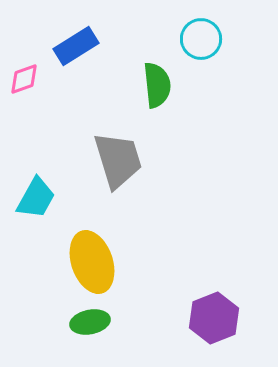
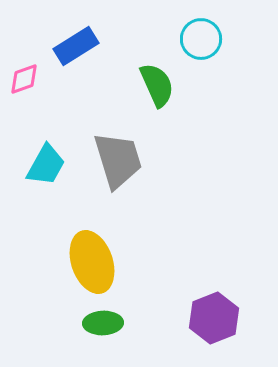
green semicircle: rotated 18 degrees counterclockwise
cyan trapezoid: moved 10 px right, 33 px up
green ellipse: moved 13 px right, 1 px down; rotated 9 degrees clockwise
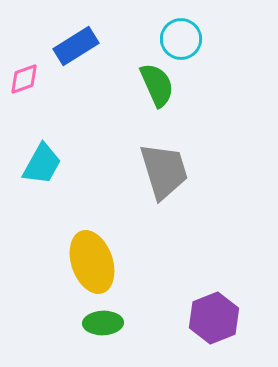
cyan circle: moved 20 px left
gray trapezoid: moved 46 px right, 11 px down
cyan trapezoid: moved 4 px left, 1 px up
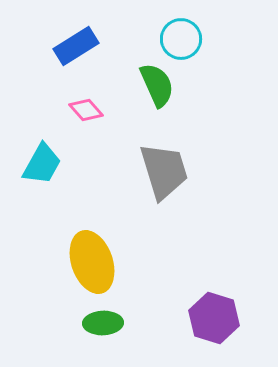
pink diamond: moved 62 px right, 31 px down; rotated 68 degrees clockwise
purple hexagon: rotated 21 degrees counterclockwise
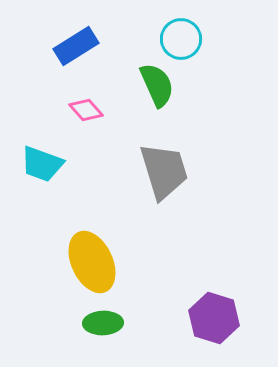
cyan trapezoid: rotated 81 degrees clockwise
yellow ellipse: rotated 6 degrees counterclockwise
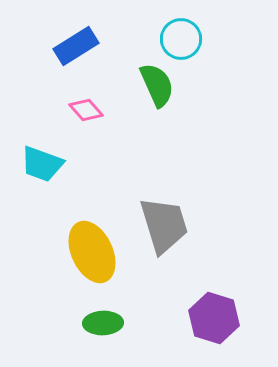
gray trapezoid: moved 54 px down
yellow ellipse: moved 10 px up
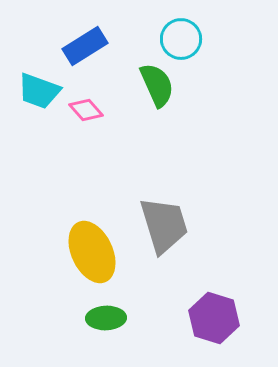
blue rectangle: moved 9 px right
cyan trapezoid: moved 3 px left, 73 px up
green ellipse: moved 3 px right, 5 px up
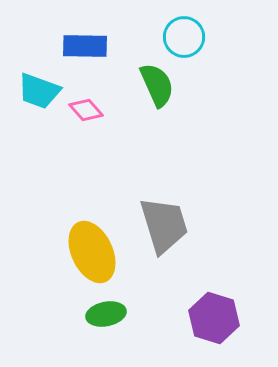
cyan circle: moved 3 px right, 2 px up
blue rectangle: rotated 33 degrees clockwise
green ellipse: moved 4 px up; rotated 9 degrees counterclockwise
